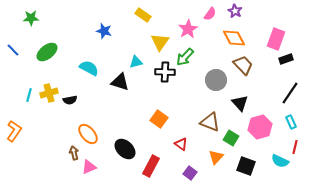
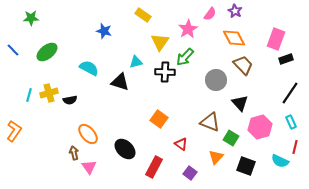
red rectangle at (151, 166): moved 3 px right, 1 px down
pink triangle at (89, 167): rotated 42 degrees counterclockwise
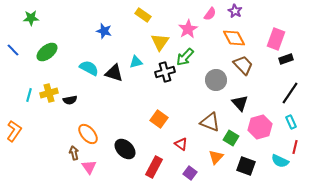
black cross at (165, 72): rotated 18 degrees counterclockwise
black triangle at (120, 82): moved 6 px left, 9 px up
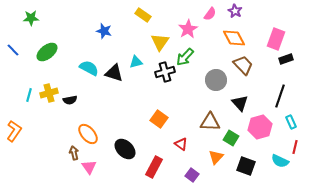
black line at (290, 93): moved 10 px left, 3 px down; rotated 15 degrees counterclockwise
brown triangle at (210, 122): rotated 20 degrees counterclockwise
purple square at (190, 173): moved 2 px right, 2 px down
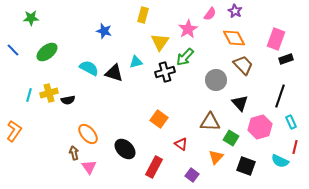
yellow rectangle at (143, 15): rotated 70 degrees clockwise
black semicircle at (70, 100): moved 2 px left
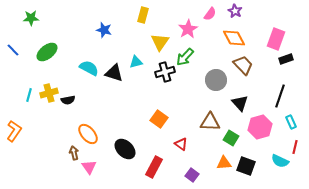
blue star at (104, 31): moved 1 px up
orange triangle at (216, 157): moved 8 px right, 6 px down; rotated 42 degrees clockwise
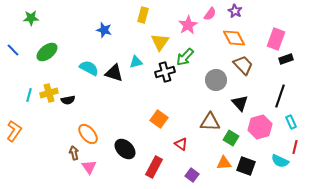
pink star at (188, 29): moved 4 px up
